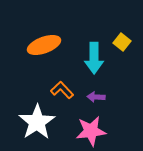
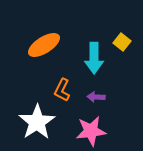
orange ellipse: rotated 12 degrees counterclockwise
orange L-shape: rotated 110 degrees counterclockwise
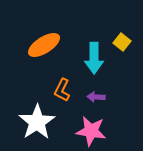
pink star: rotated 16 degrees clockwise
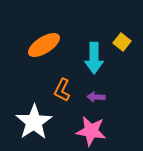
white star: moved 3 px left
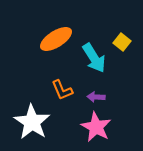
orange ellipse: moved 12 px right, 6 px up
cyan arrow: rotated 32 degrees counterclockwise
orange L-shape: rotated 50 degrees counterclockwise
white star: moved 2 px left; rotated 6 degrees counterclockwise
pink star: moved 5 px right, 4 px up; rotated 20 degrees clockwise
